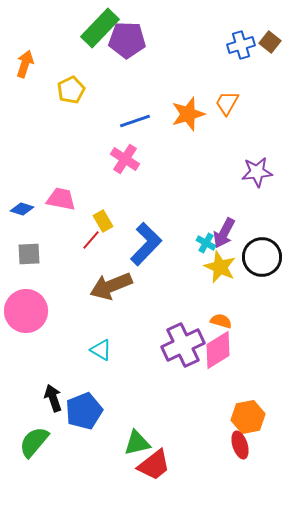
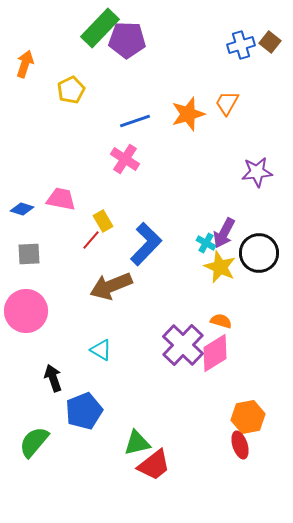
black circle: moved 3 px left, 4 px up
purple cross: rotated 21 degrees counterclockwise
pink diamond: moved 3 px left, 3 px down
black arrow: moved 20 px up
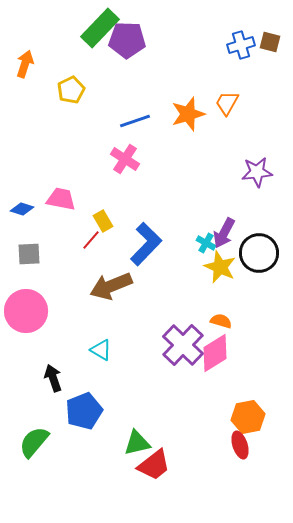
brown square: rotated 25 degrees counterclockwise
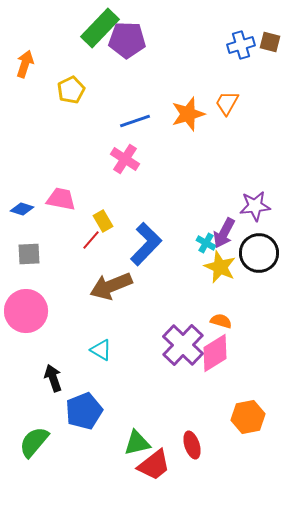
purple star: moved 2 px left, 34 px down
red ellipse: moved 48 px left
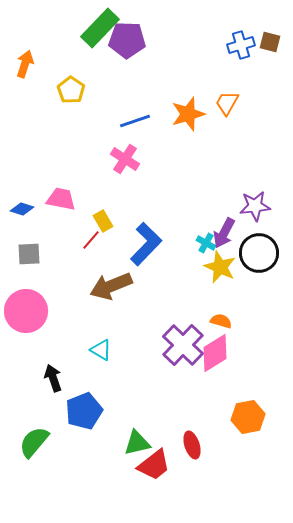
yellow pentagon: rotated 12 degrees counterclockwise
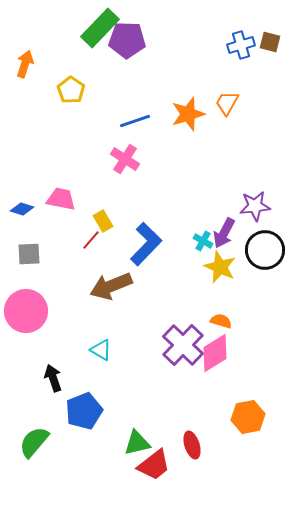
cyan cross: moved 3 px left, 2 px up
black circle: moved 6 px right, 3 px up
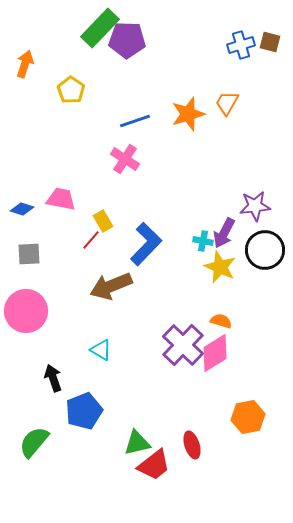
cyan cross: rotated 18 degrees counterclockwise
